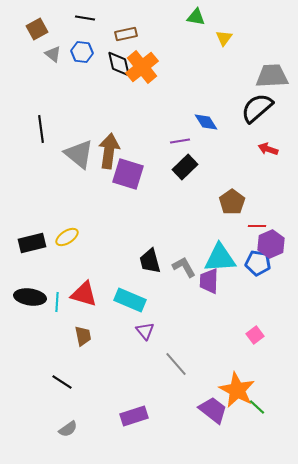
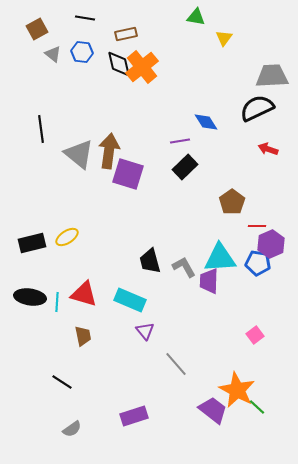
black semicircle at (257, 108): rotated 16 degrees clockwise
gray semicircle at (68, 429): moved 4 px right
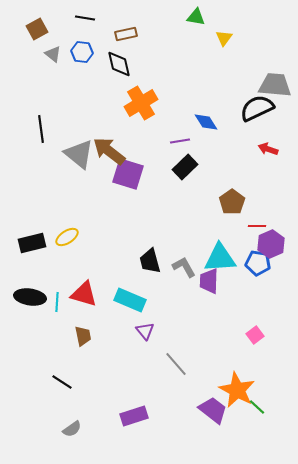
orange cross at (142, 67): moved 1 px left, 36 px down; rotated 8 degrees clockwise
gray trapezoid at (272, 76): moved 3 px right, 9 px down; rotated 8 degrees clockwise
brown arrow at (109, 151): rotated 60 degrees counterclockwise
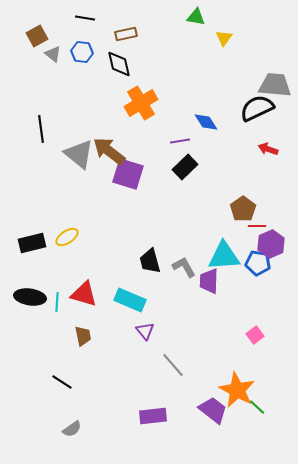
brown square at (37, 29): moved 7 px down
brown pentagon at (232, 202): moved 11 px right, 7 px down
cyan triangle at (220, 258): moved 4 px right, 2 px up
gray line at (176, 364): moved 3 px left, 1 px down
purple rectangle at (134, 416): moved 19 px right; rotated 12 degrees clockwise
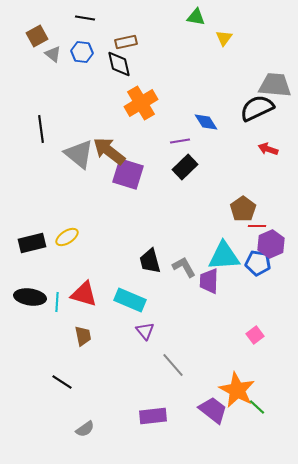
brown rectangle at (126, 34): moved 8 px down
gray semicircle at (72, 429): moved 13 px right
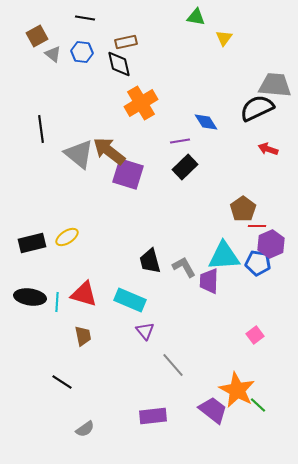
green line at (257, 407): moved 1 px right, 2 px up
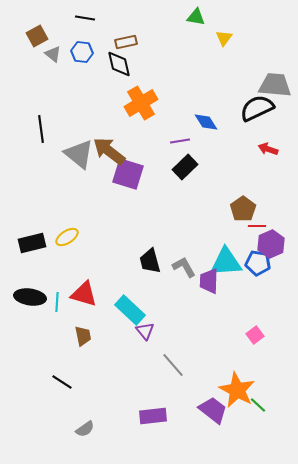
cyan triangle at (224, 256): moved 2 px right, 6 px down
cyan rectangle at (130, 300): moved 10 px down; rotated 20 degrees clockwise
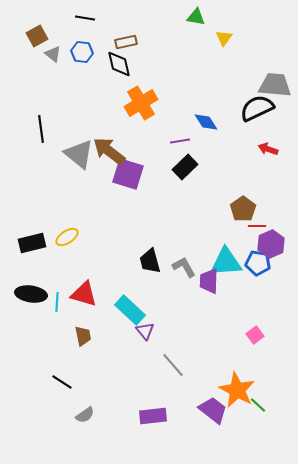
black ellipse at (30, 297): moved 1 px right, 3 px up
gray semicircle at (85, 429): moved 14 px up
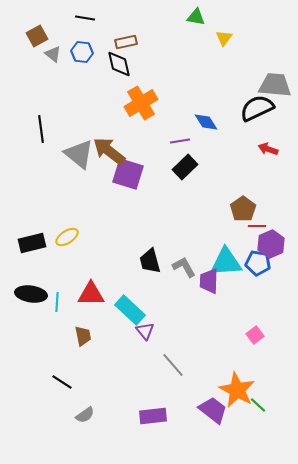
red triangle at (84, 294): moved 7 px right; rotated 16 degrees counterclockwise
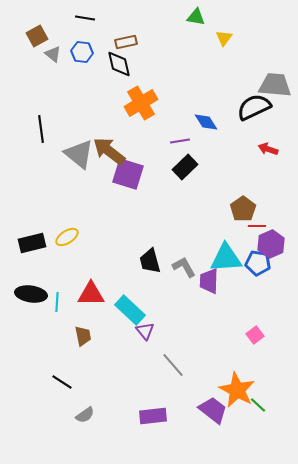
black semicircle at (257, 108): moved 3 px left, 1 px up
cyan triangle at (226, 262): moved 4 px up
